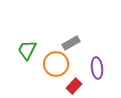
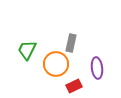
gray rectangle: rotated 48 degrees counterclockwise
red rectangle: rotated 21 degrees clockwise
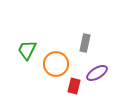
gray rectangle: moved 14 px right
purple ellipse: moved 5 px down; rotated 65 degrees clockwise
red rectangle: rotated 49 degrees counterclockwise
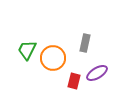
orange circle: moved 3 px left, 6 px up
red rectangle: moved 5 px up
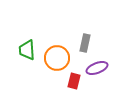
green trapezoid: rotated 30 degrees counterclockwise
orange circle: moved 4 px right
purple ellipse: moved 5 px up; rotated 10 degrees clockwise
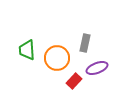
red rectangle: rotated 28 degrees clockwise
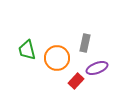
green trapezoid: rotated 10 degrees counterclockwise
red rectangle: moved 2 px right
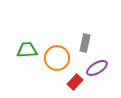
green trapezoid: rotated 100 degrees clockwise
purple ellipse: rotated 10 degrees counterclockwise
red rectangle: moved 1 px left, 1 px down
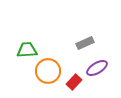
gray rectangle: rotated 54 degrees clockwise
orange circle: moved 9 px left, 13 px down
red rectangle: moved 1 px left
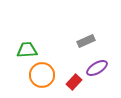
gray rectangle: moved 1 px right, 2 px up
orange circle: moved 6 px left, 4 px down
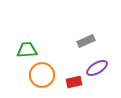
red rectangle: rotated 35 degrees clockwise
